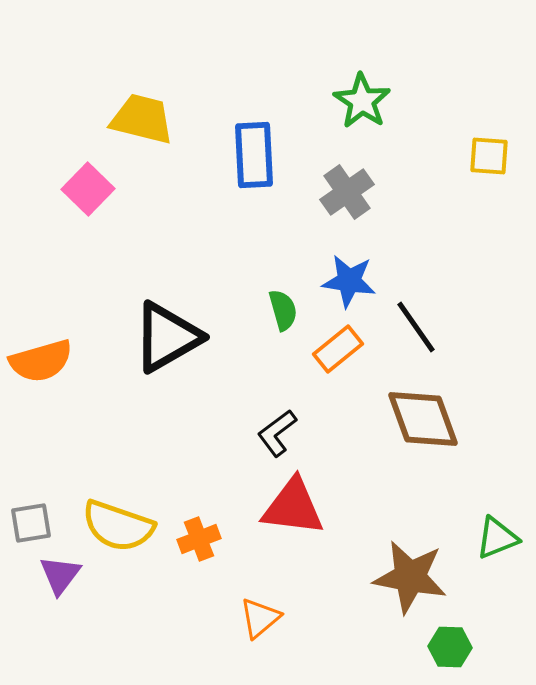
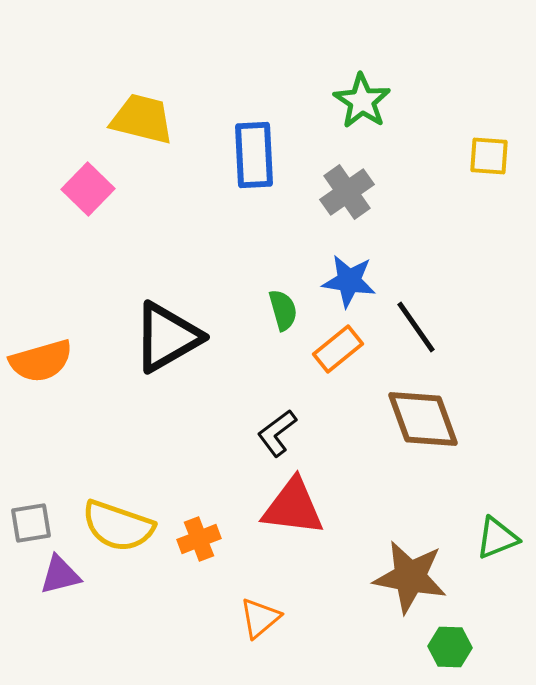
purple triangle: rotated 39 degrees clockwise
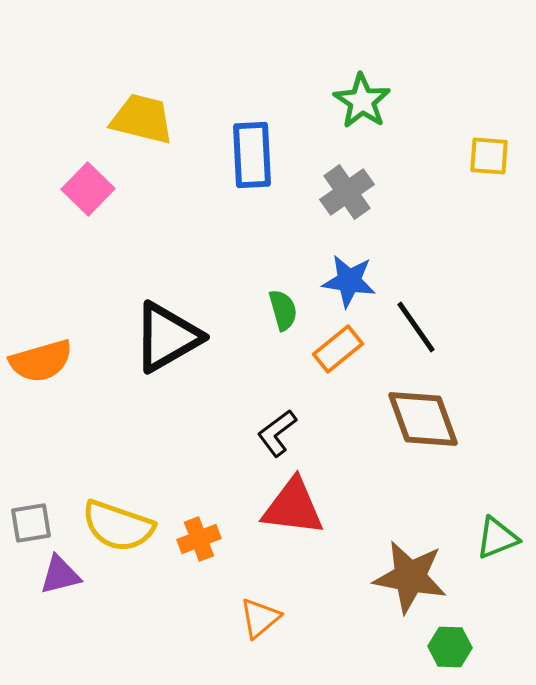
blue rectangle: moved 2 px left
